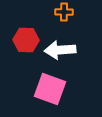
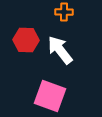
white arrow: rotated 56 degrees clockwise
pink square: moved 7 px down
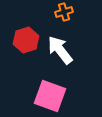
orange cross: rotated 18 degrees counterclockwise
red hexagon: rotated 20 degrees counterclockwise
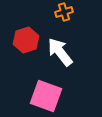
white arrow: moved 2 px down
pink square: moved 4 px left
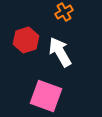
orange cross: rotated 12 degrees counterclockwise
white arrow: rotated 8 degrees clockwise
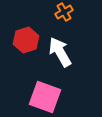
pink square: moved 1 px left, 1 px down
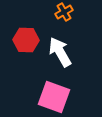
red hexagon: rotated 20 degrees clockwise
pink square: moved 9 px right
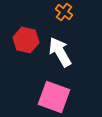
orange cross: rotated 24 degrees counterclockwise
red hexagon: rotated 10 degrees clockwise
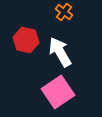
pink square: moved 4 px right, 5 px up; rotated 36 degrees clockwise
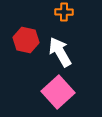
orange cross: rotated 36 degrees counterclockwise
pink square: rotated 8 degrees counterclockwise
